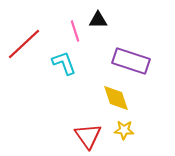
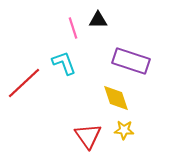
pink line: moved 2 px left, 3 px up
red line: moved 39 px down
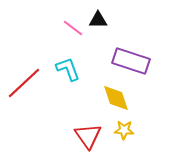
pink line: rotated 35 degrees counterclockwise
cyan L-shape: moved 4 px right, 6 px down
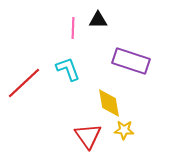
pink line: rotated 55 degrees clockwise
yellow diamond: moved 7 px left, 5 px down; rotated 8 degrees clockwise
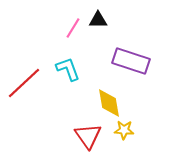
pink line: rotated 30 degrees clockwise
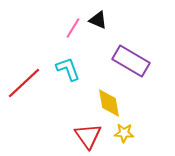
black triangle: rotated 24 degrees clockwise
purple rectangle: rotated 12 degrees clockwise
yellow star: moved 3 px down
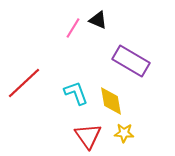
cyan L-shape: moved 8 px right, 24 px down
yellow diamond: moved 2 px right, 2 px up
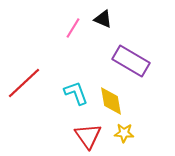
black triangle: moved 5 px right, 1 px up
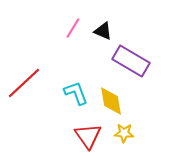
black triangle: moved 12 px down
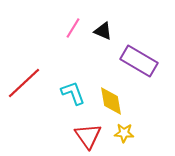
purple rectangle: moved 8 px right
cyan L-shape: moved 3 px left
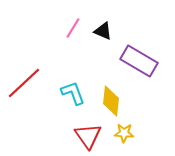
yellow diamond: rotated 16 degrees clockwise
